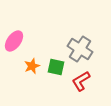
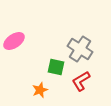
pink ellipse: rotated 20 degrees clockwise
orange star: moved 8 px right, 24 px down
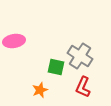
pink ellipse: rotated 25 degrees clockwise
gray cross: moved 7 px down
red L-shape: moved 2 px right, 6 px down; rotated 35 degrees counterclockwise
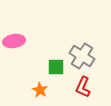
gray cross: moved 2 px right
green square: rotated 12 degrees counterclockwise
orange star: rotated 21 degrees counterclockwise
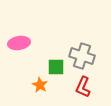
pink ellipse: moved 5 px right, 2 px down
gray cross: rotated 15 degrees counterclockwise
orange star: moved 5 px up
